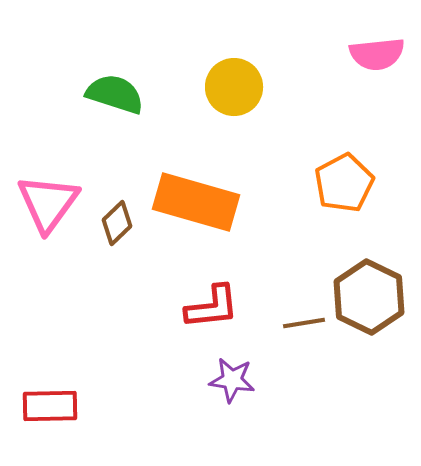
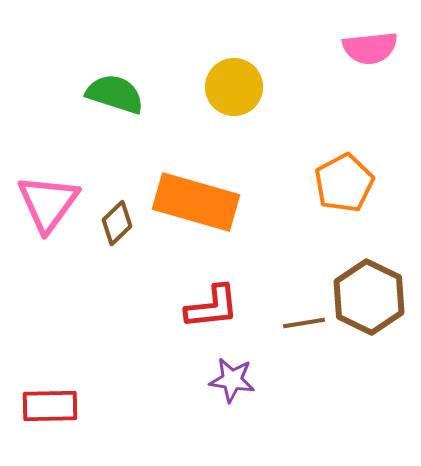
pink semicircle: moved 7 px left, 6 px up
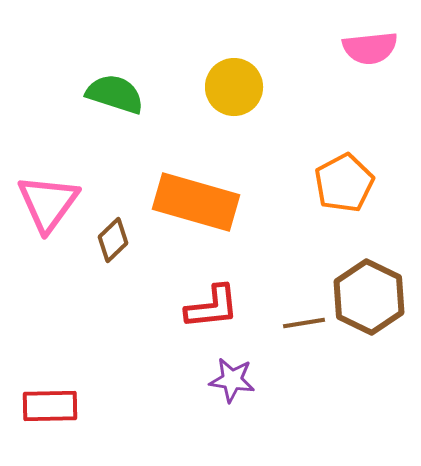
brown diamond: moved 4 px left, 17 px down
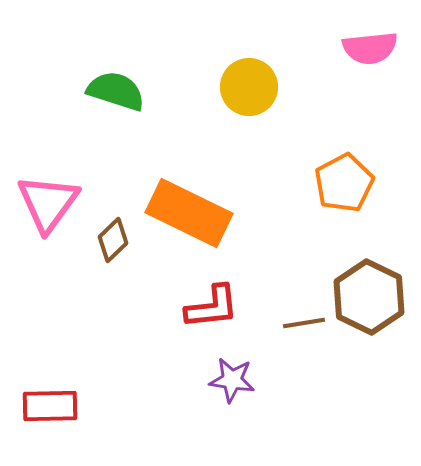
yellow circle: moved 15 px right
green semicircle: moved 1 px right, 3 px up
orange rectangle: moved 7 px left, 11 px down; rotated 10 degrees clockwise
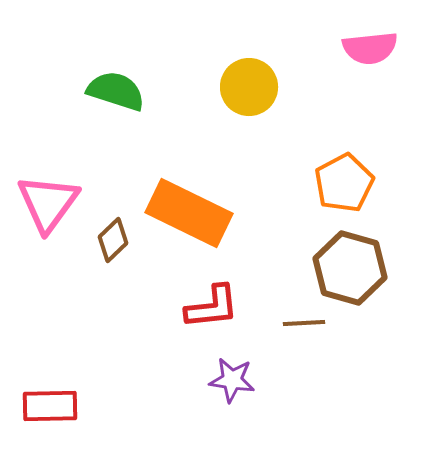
brown hexagon: moved 19 px left, 29 px up; rotated 10 degrees counterclockwise
brown line: rotated 6 degrees clockwise
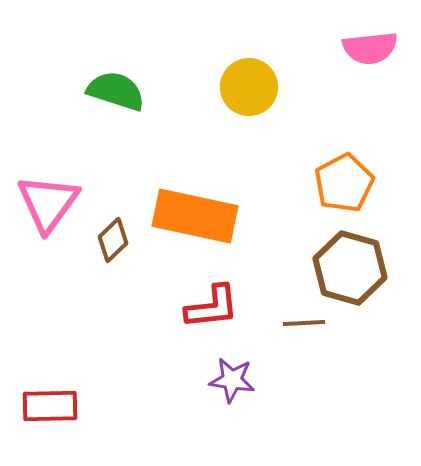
orange rectangle: moved 6 px right, 3 px down; rotated 14 degrees counterclockwise
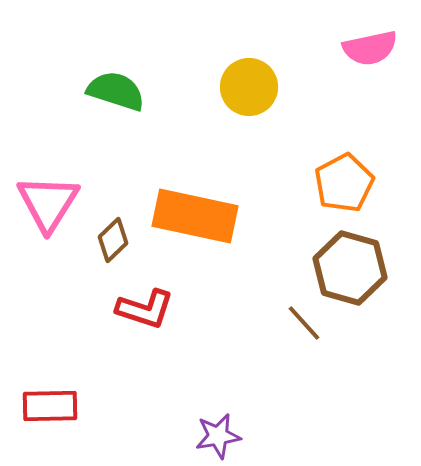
pink semicircle: rotated 6 degrees counterclockwise
pink triangle: rotated 4 degrees counterclockwise
red L-shape: moved 67 px left, 2 px down; rotated 24 degrees clockwise
brown line: rotated 51 degrees clockwise
purple star: moved 14 px left, 56 px down; rotated 18 degrees counterclockwise
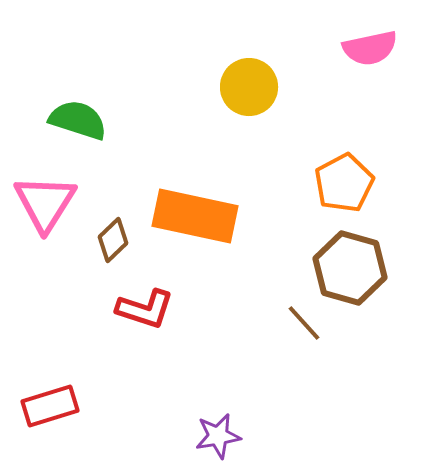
green semicircle: moved 38 px left, 29 px down
pink triangle: moved 3 px left
red rectangle: rotated 16 degrees counterclockwise
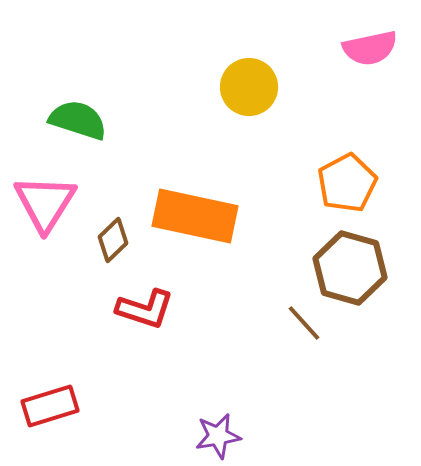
orange pentagon: moved 3 px right
